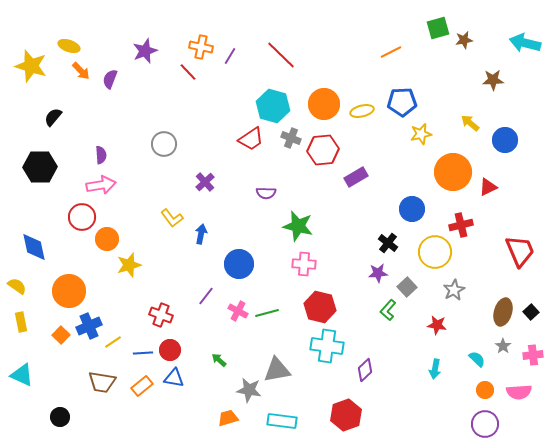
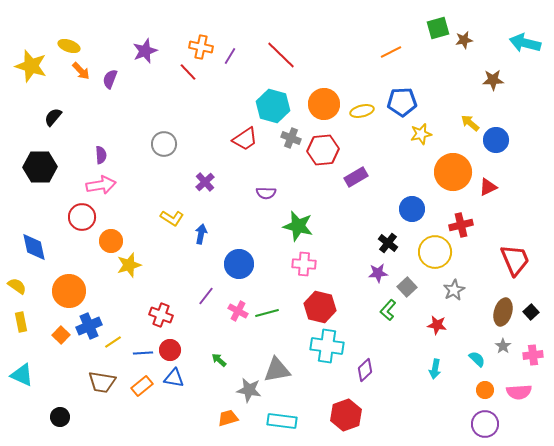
red trapezoid at (251, 139): moved 6 px left
blue circle at (505, 140): moved 9 px left
yellow L-shape at (172, 218): rotated 20 degrees counterclockwise
orange circle at (107, 239): moved 4 px right, 2 px down
red trapezoid at (520, 251): moved 5 px left, 9 px down
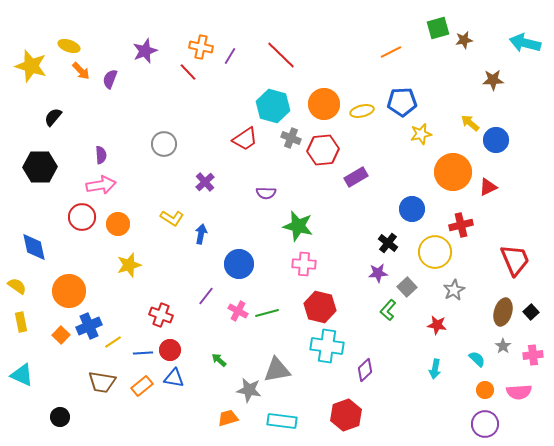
orange circle at (111, 241): moved 7 px right, 17 px up
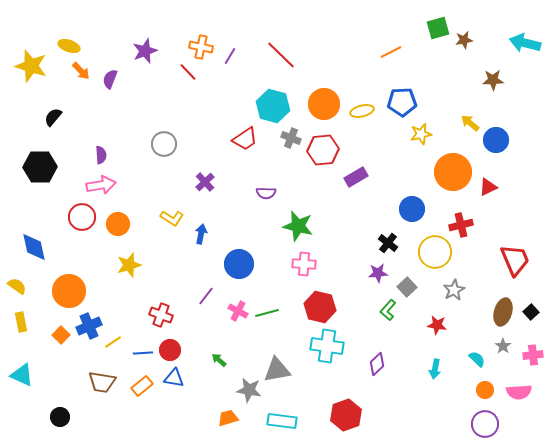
purple diamond at (365, 370): moved 12 px right, 6 px up
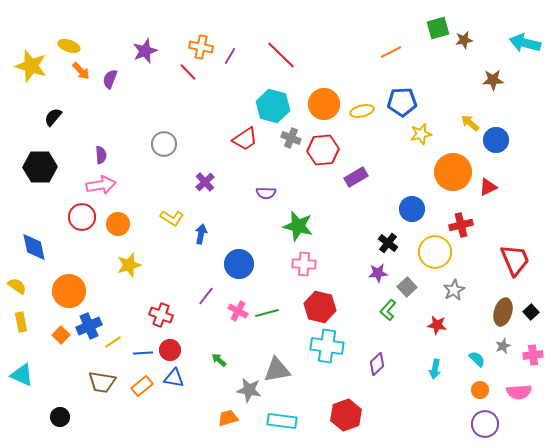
gray star at (503, 346): rotated 14 degrees clockwise
orange circle at (485, 390): moved 5 px left
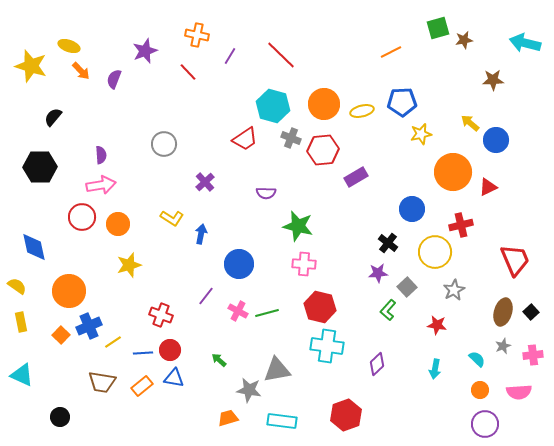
orange cross at (201, 47): moved 4 px left, 12 px up
purple semicircle at (110, 79): moved 4 px right
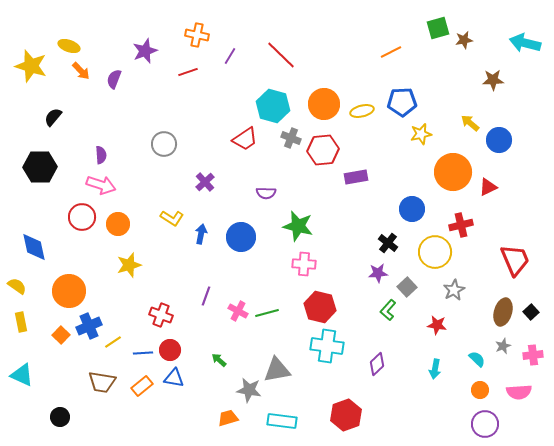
red line at (188, 72): rotated 66 degrees counterclockwise
blue circle at (496, 140): moved 3 px right
purple rectangle at (356, 177): rotated 20 degrees clockwise
pink arrow at (101, 185): rotated 28 degrees clockwise
blue circle at (239, 264): moved 2 px right, 27 px up
purple line at (206, 296): rotated 18 degrees counterclockwise
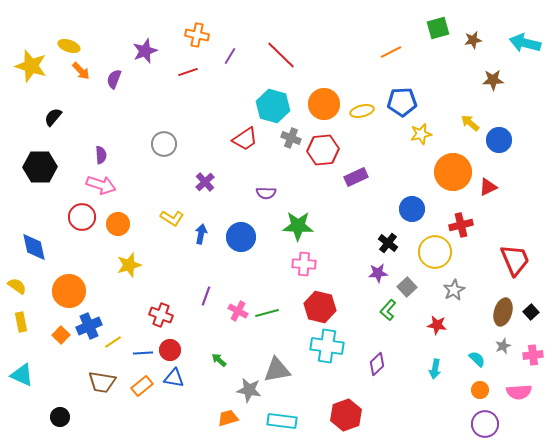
brown star at (464, 40): moved 9 px right
purple rectangle at (356, 177): rotated 15 degrees counterclockwise
green star at (298, 226): rotated 12 degrees counterclockwise
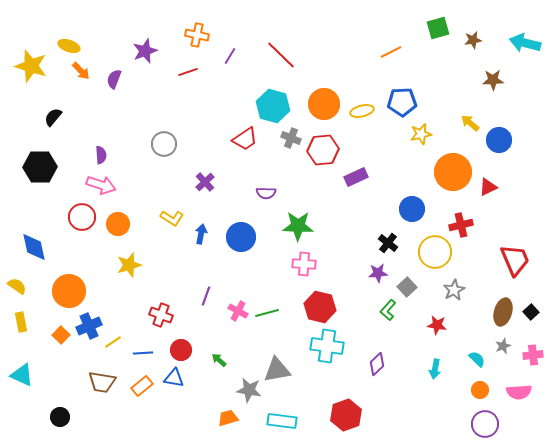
red circle at (170, 350): moved 11 px right
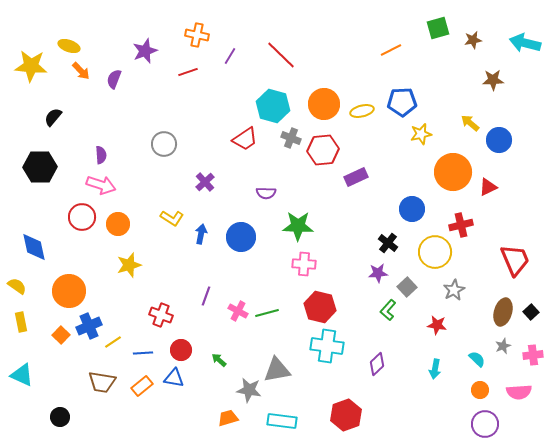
orange line at (391, 52): moved 2 px up
yellow star at (31, 66): rotated 12 degrees counterclockwise
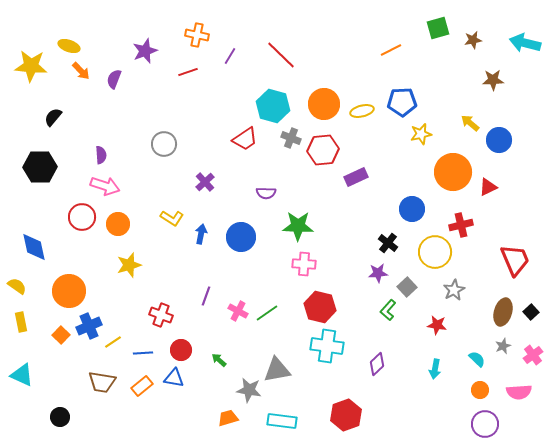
pink arrow at (101, 185): moved 4 px right, 1 px down
green line at (267, 313): rotated 20 degrees counterclockwise
pink cross at (533, 355): rotated 30 degrees counterclockwise
